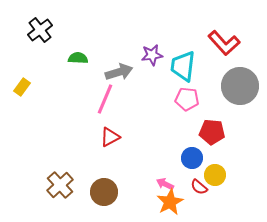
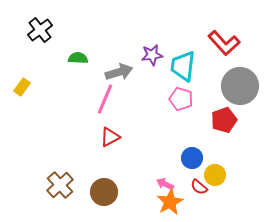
pink pentagon: moved 6 px left; rotated 10 degrees clockwise
red pentagon: moved 12 px right, 12 px up; rotated 25 degrees counterclockwise
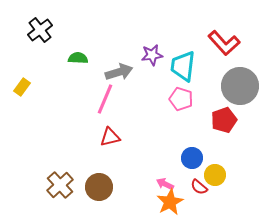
red triangle: rotated 15 degrees clockwise
brown circle: moved 5 px left, 5 px up
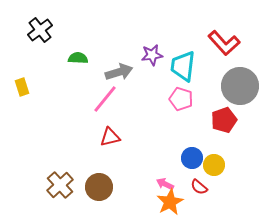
yellow rectangle: rotated 54 degrees counterclockwise
pink line: rotated 16 degrees clockwise
yellow circle: moved 1 px left, 10 px up
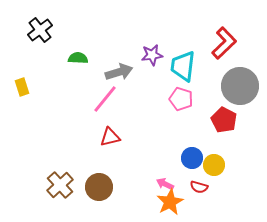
red L-shape: rotated 92 degrees counterclockwise
red pentagon: rotated 25 degrees counterclockwise
red semicircle: rotated 24 degrees counterclockwise
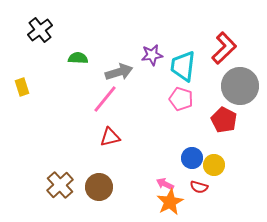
red L-shape: moved 5 px down
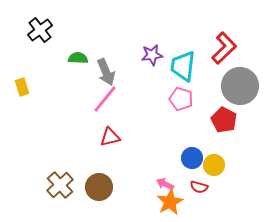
gray arrow: moved 13 px left; rotated 84 degrees clockwise
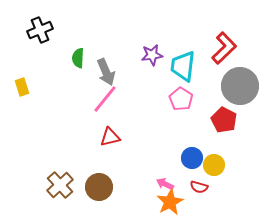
black cross: rotated 15 degrees clockwise
green semicircle: rotated 90 degrees counterclockwise
pink pentagon: rotated 15 degrees clockwise
